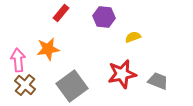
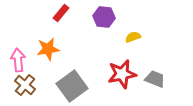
gray trapezoid: moved 3 px left, 2 px up
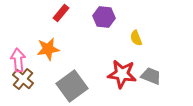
yellow semicircle: moved 3 px right, 1 px down; rotated 91 degrees counterclockwise
red star: rotated 20 degrees clockwise
gray trapezoid: moved 4 px left, 3 px up
brown cross: moved 2 px left, 6 px up
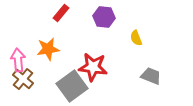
red star: moved 29 px left, 7 px up
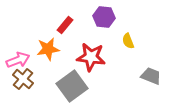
red rectangle: moved 4 px right, 12 px down
yellow semicircle: moved 8 px left, 3 px down
pink arrow: rotated 75 degrees clockwise
red star: moved 2 px left, 10 px up
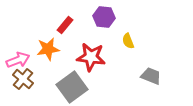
gray square: moved 1 px down
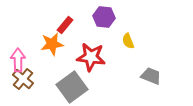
orange star: moved 4 px right, 5 px up
pink arrow: rotated 70 degrees counterclockwise
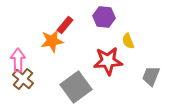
orange star: moved 3 px up
red star: moved 17 px right, 4 px down; rotated 12 degrees counterclockwise
gray trapezoid: rotated 90 degrees counterclockwise
gray square: moved 4 px right
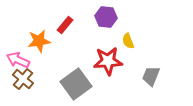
purple hexagon: moved 2 px right
orange star: moved 13 px left
pink arrow: rotated 65 degrees counterclockwise
gray square: moved 3 px up
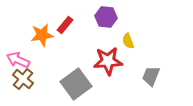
orange star: moved 3 px right, 6 px up
